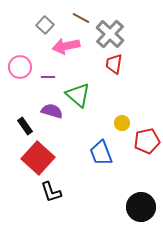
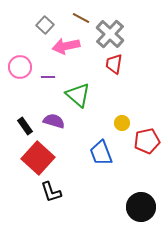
purple semicircle: moved 2 px right, 10 px down
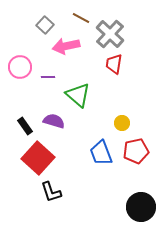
red pentagon: moved 11 px left, 10 px down
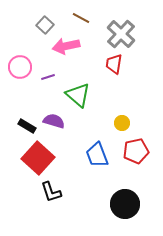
gray cross: moved 11 px right
purple line: rotated 16 degrees counterclockwise
black rectangle: moved 2 px right; rotated 24 degrees counterclockwise
blue trapezoid: moved 4 px left, 2 px down
black circle: moved 16 px left, 3 px up
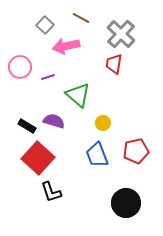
yellow circle: moved 19 px left
black circle: moved 1 px right, 1 px up
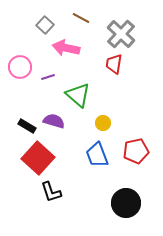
pink arrow: moved 2 px down; rotated 24 degrees clockwise
